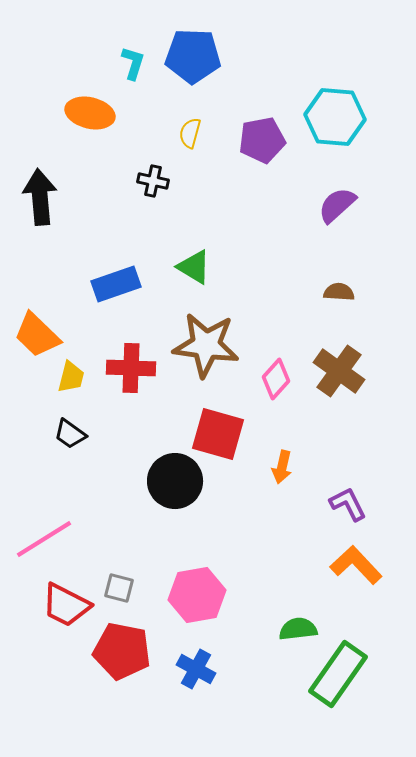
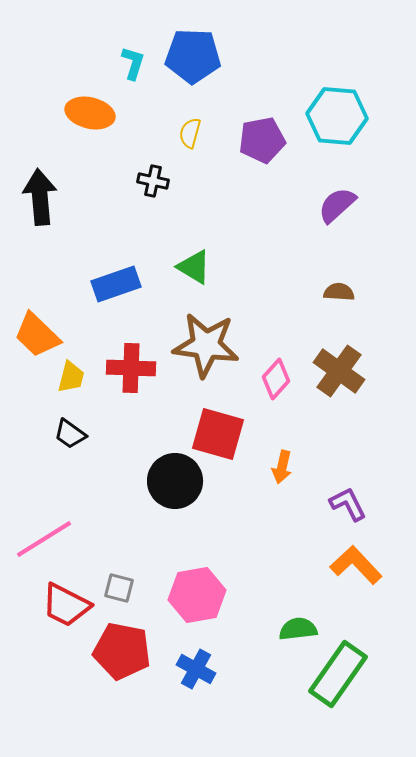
cyan hexagon: moved 2 px right, 1 px up
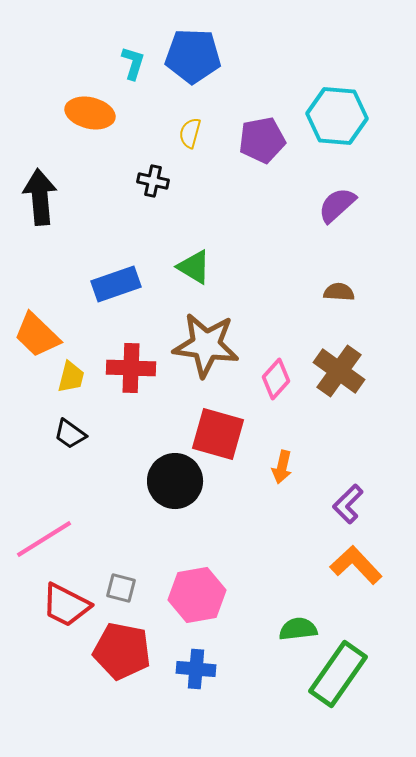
purple L-shape: rotated 108 degrees counterclockwise
gray square: moved 2 px right
blue cross: rotated 24 degrees counterclockwise
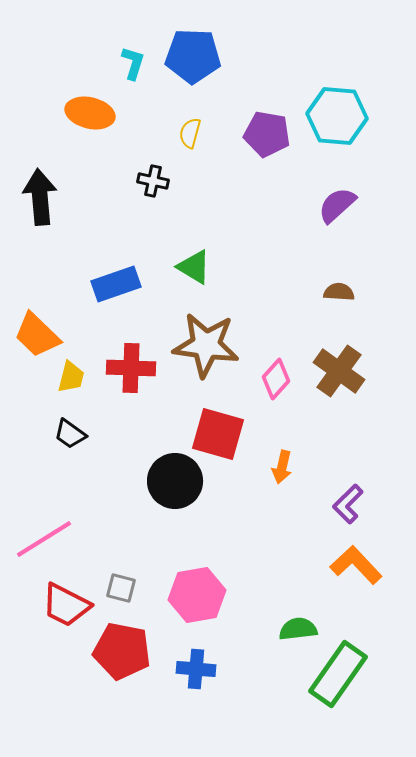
purple pentagon: moved 5 px right, 6 px up; rotated 21 degrees clockwise
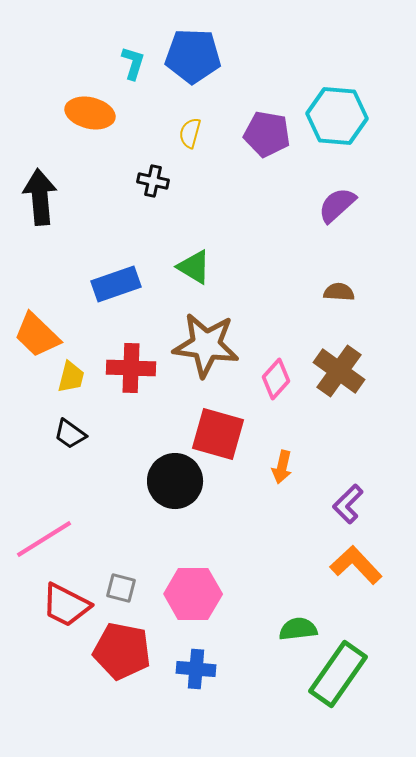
pink hexagon: moved 4 px left, 1 px up; rotated 10 degrees clockwise
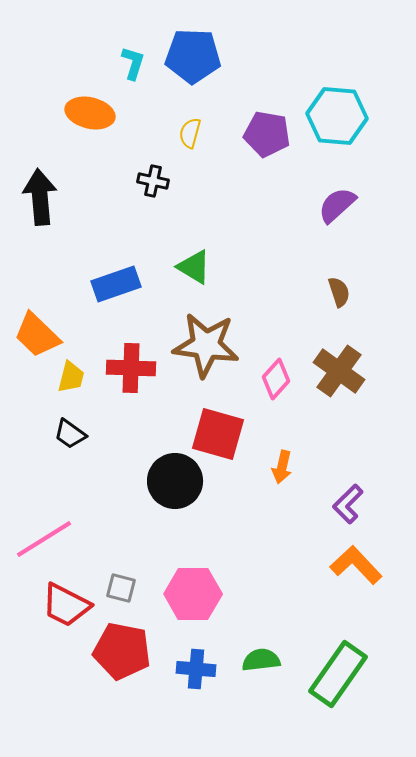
brown semicircle: rotated 68 degrees clockwise
green semicircle: moved 37 px left, 31 px down
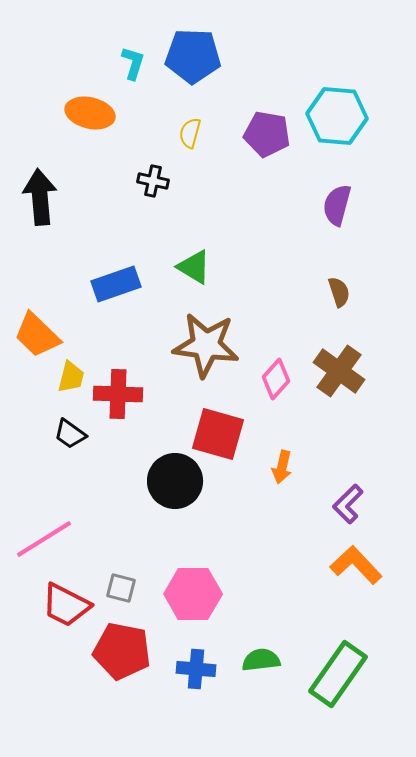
purple semicircle: rotated 33 degrees counterclockwise
red cross: moved 13 px left, 26 px down
